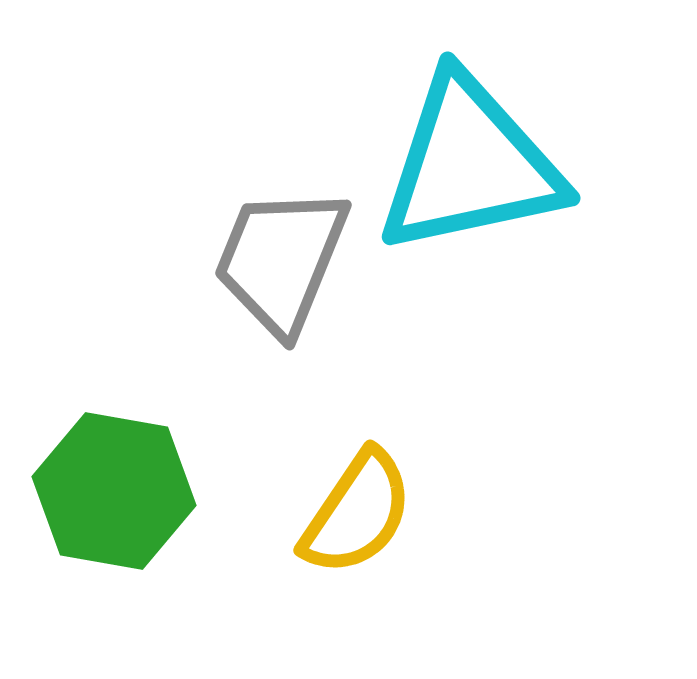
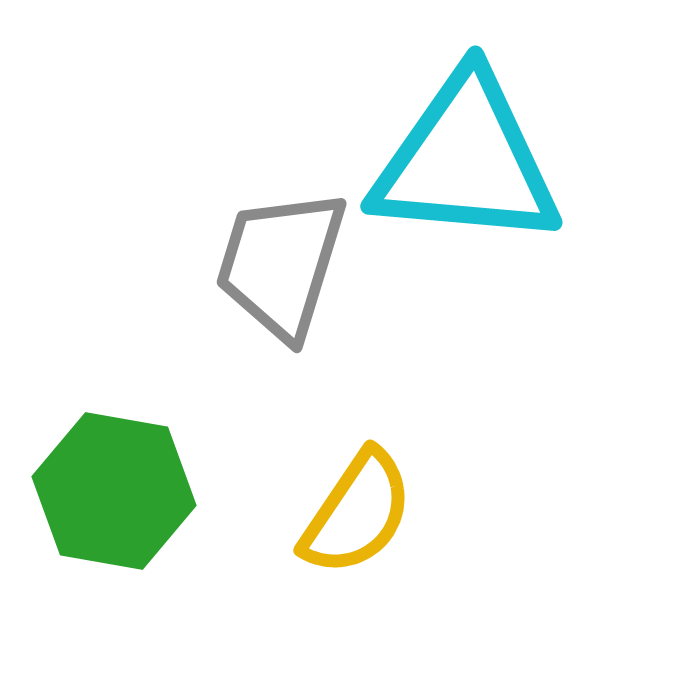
cyan triangle: moved 4 px left, 4 px up; rotated 17 degrees clockwise
gray trapezoid: moved 4 px down; rotated 5 degrees counterclockwise
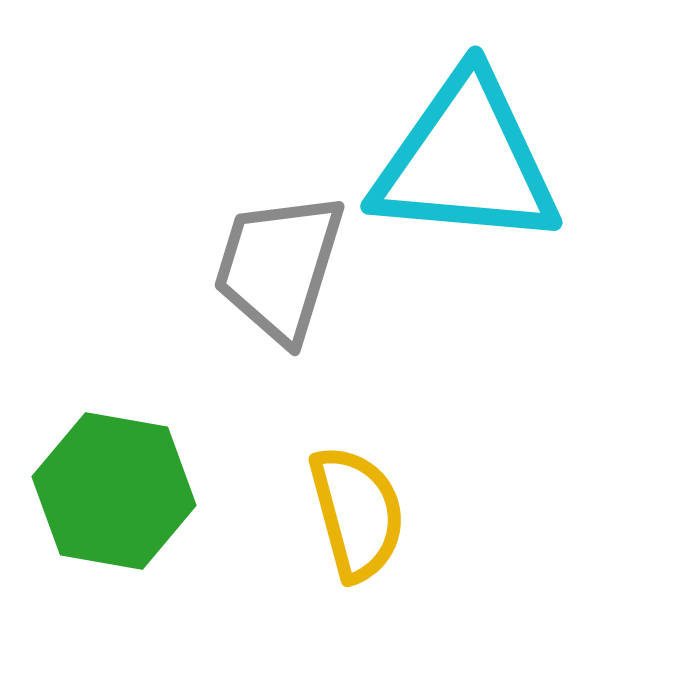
gray trapezoid: moved 2 px left, 3 px down
yellow semicircle: rotated 49 degrees counterclockwise
